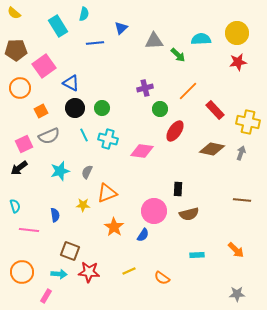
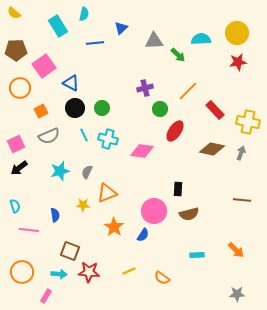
pink square at (24, 144): moved 8 px left
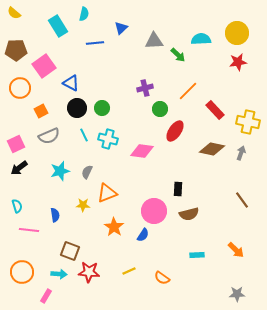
black circle at (75, 108): moved 2 px right
brown line at (242, 200): rotated 48 degrees clockwise
cyan semicircle at (15, 206): moved 2 px right
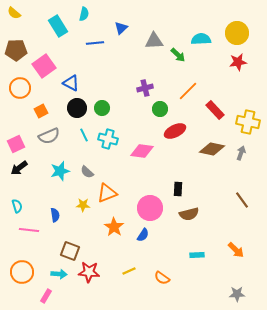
red ellipse at (175, 131): rotated 30 degrees clockwise
gray semicircle at (87, 172): rotated 72 degrees counterclockwise
pink circle at (154, 211): moved 4 px left, 3 px up
